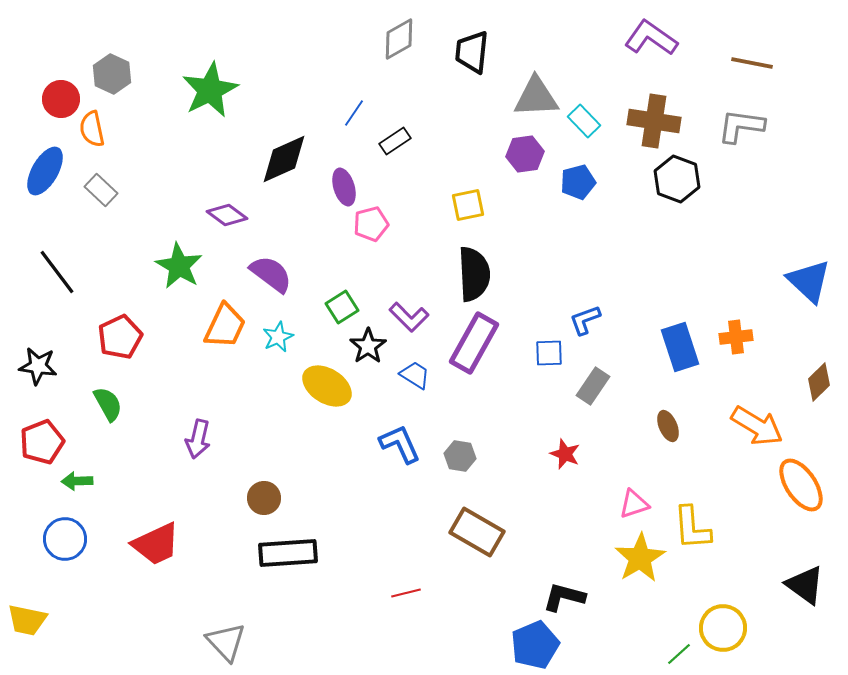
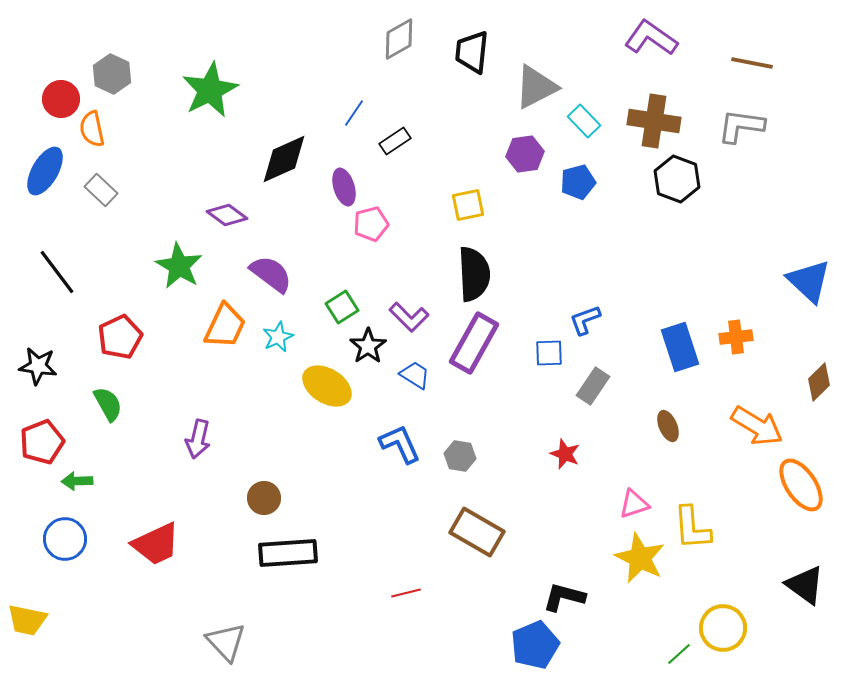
gray triangle at (536, 97): moved 10 px up; rotated 24 degrees counterclockwise
yellow star at (640, 558): rotated 15 degrees counterclockwise
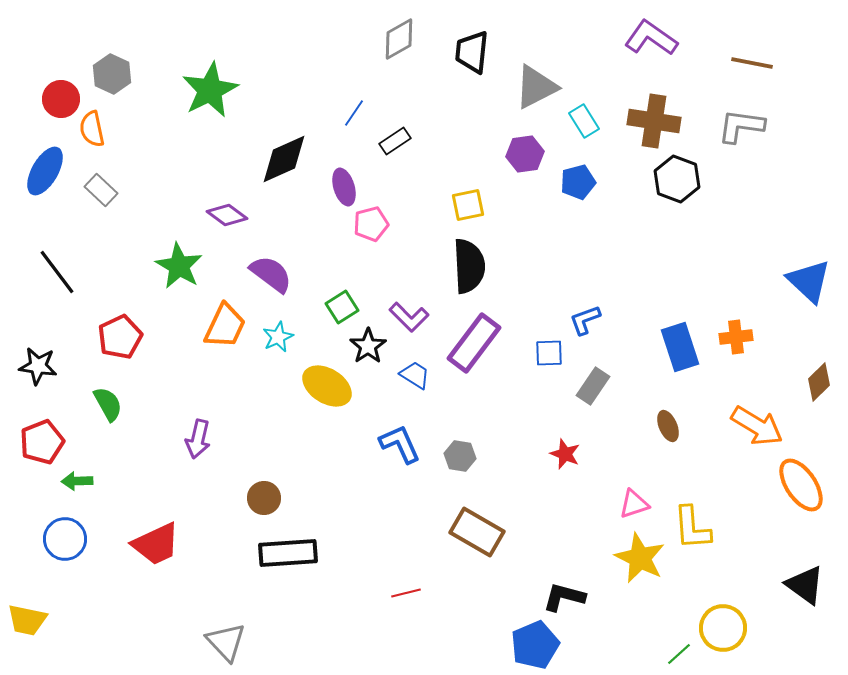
cyan rectangle at (584, 121): rotated 12 degrees clockwise
black semicircle at (474, 274): moved 5 px left, 8 px up
purple rectangle at (474, 343): rotated 8 degrees clockwise
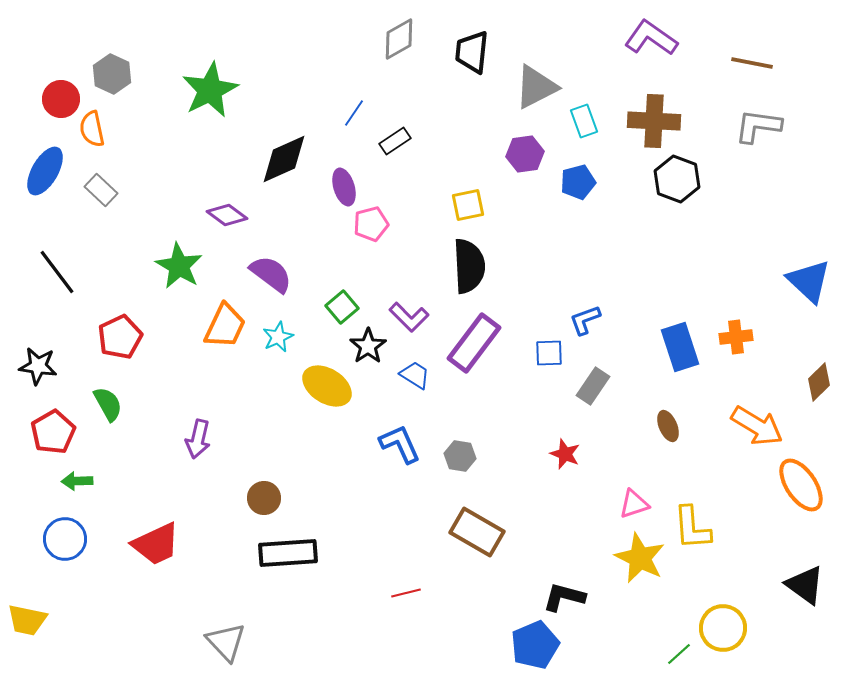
cyan rectangle at (584, 121): rotated 12 degrees clockwise
brown cross at (654, 121): rotated 6 degrees counterclockwise
gray L-shape at (741, 126): moved 17 px right
green square at (342, 307): rotated 8 degrees counterclockwise
red pentagon at (42, 442): moved 11 px right, 10 px up; rotated 9 degrees counterclockwise
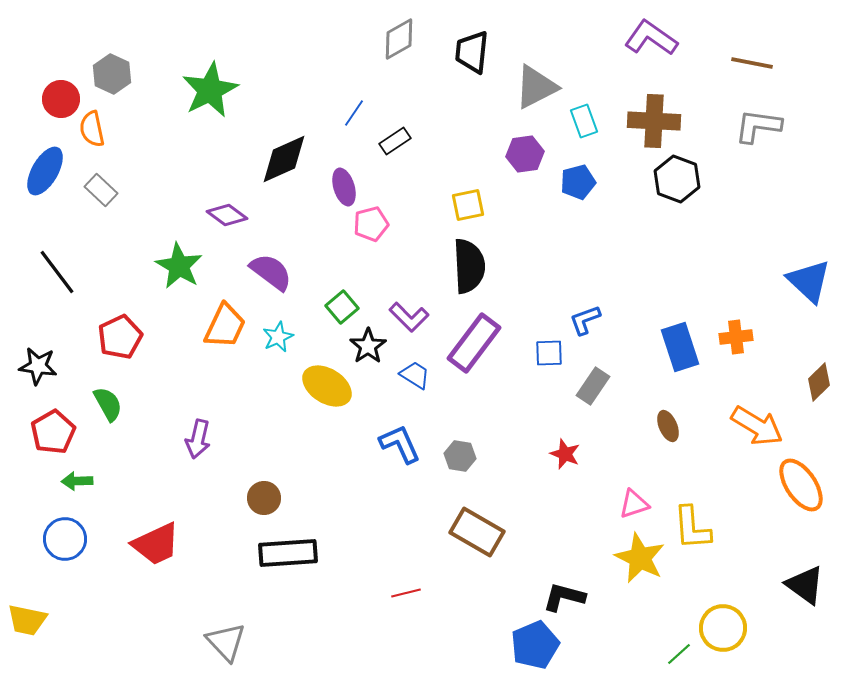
purple semicircle at (271, 274): moved 2 px up
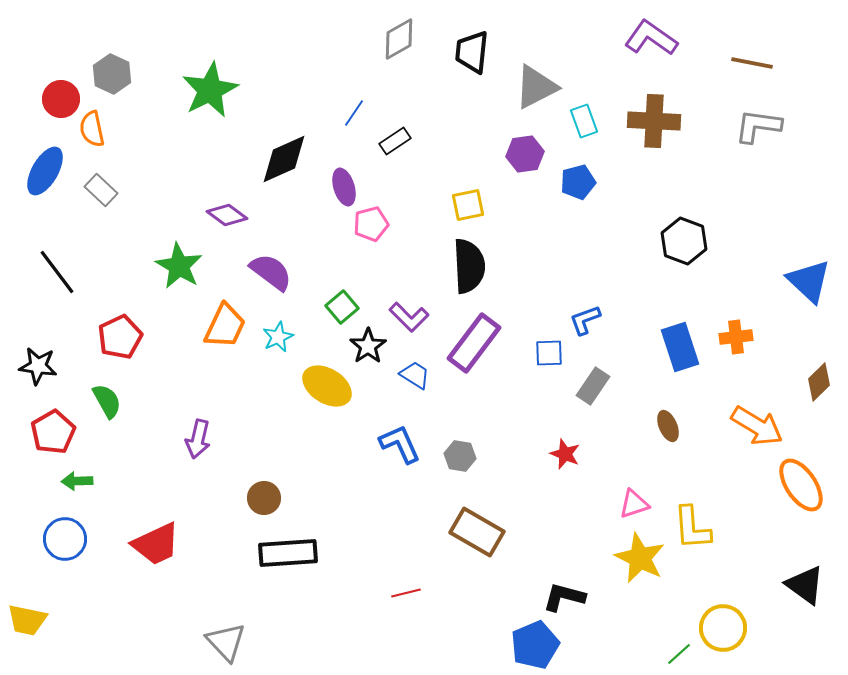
black hexagon at (677, 179): moved 7 px right, 62 px down
green semicircle at (108, 404): moved 1 px left, 3 px up
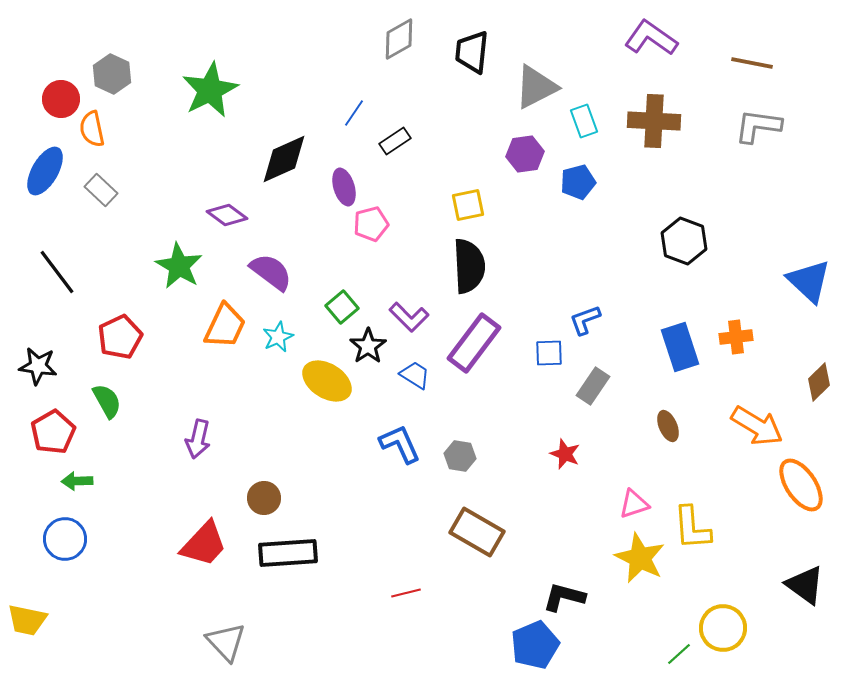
yellow ellipse at (327, 386): moved 5 px up
red trapezoid at (156, 544): moved 48 px right; rotated 22 degrees counterclockwise
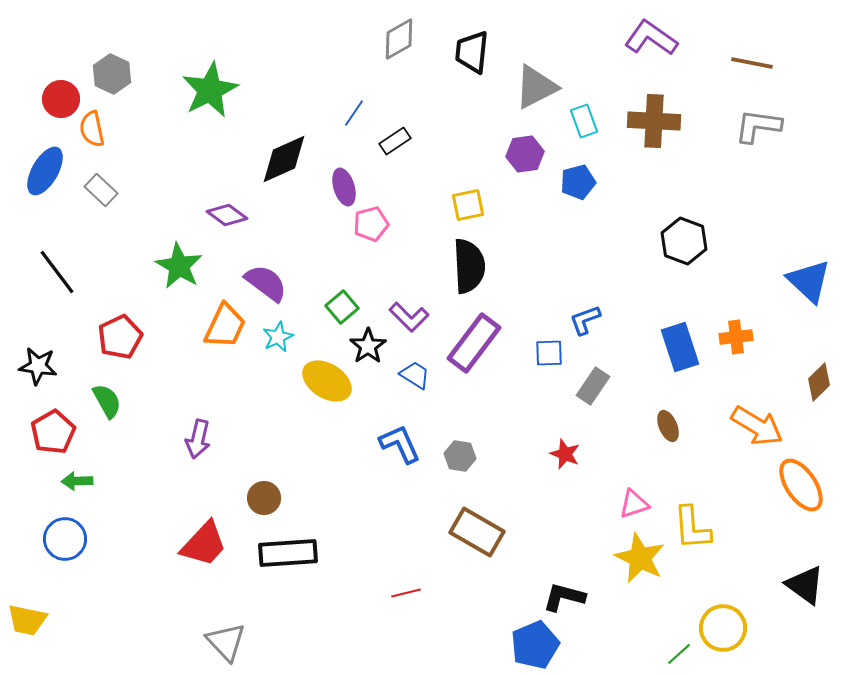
purple semicircle at (271, 272): moved 5 px left, 11 px down
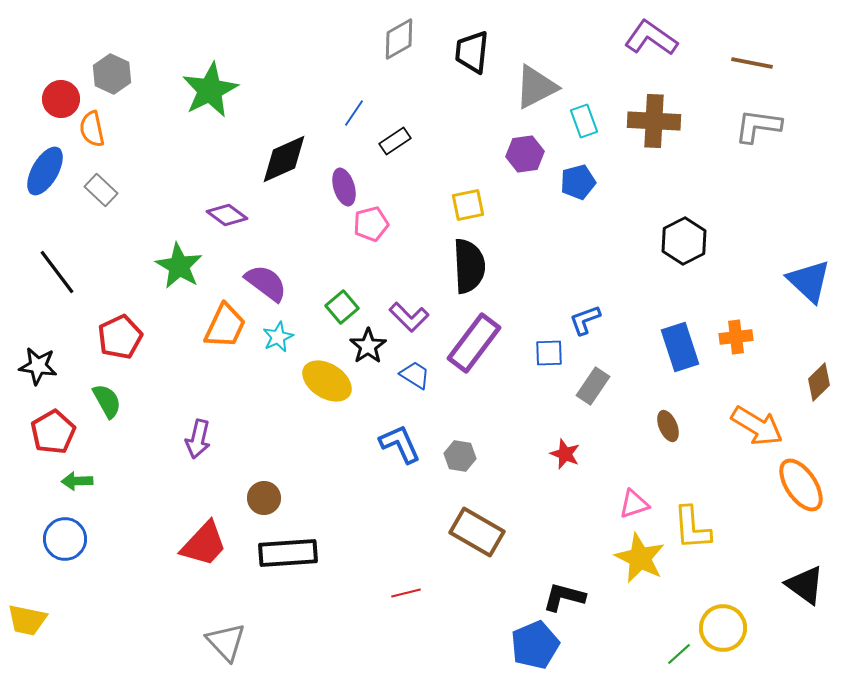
black hexagon at (684, 241): rotated 12 degrees clockwise
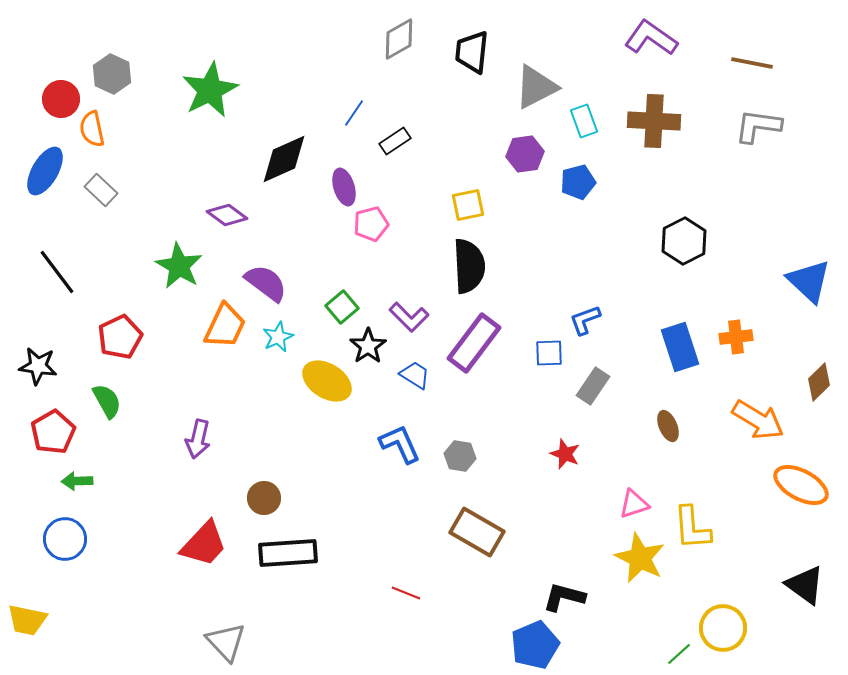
orange arrow at (757, 426): moved 1 px right, 6 px up
orange ellipse at (801, 485): rotated 28 degrees counterclockwise
red line at (406, 593): rotated 36 degrees clockwise
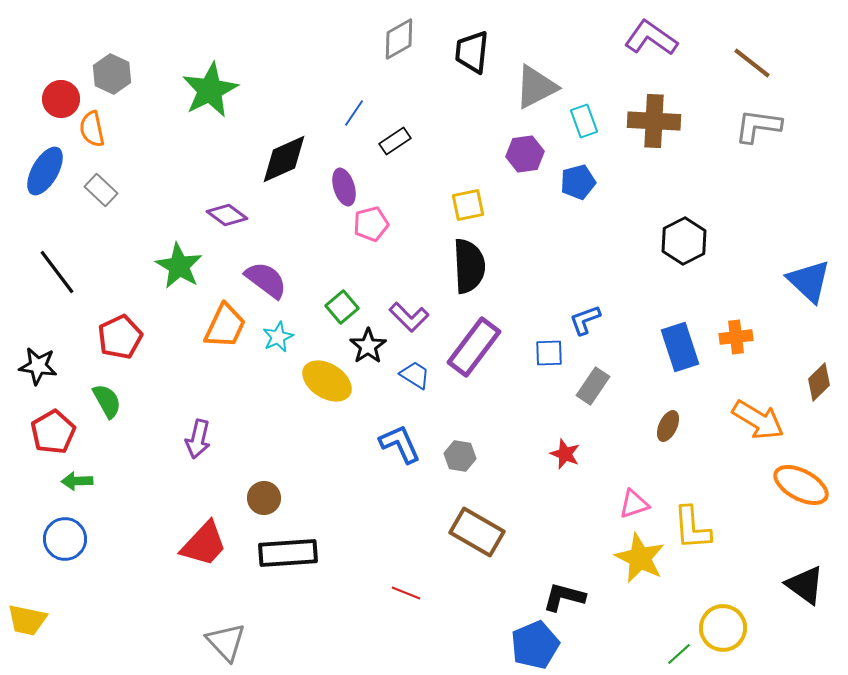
brown line at (752, 63): rotated 27 degrees clockwise
purple semicircle at (266, 283): moved 3 px up
purple rectangle at (474, 343): moved 4 px down
brown ellipse at (668, 426): rotated 48 degrees clockwise
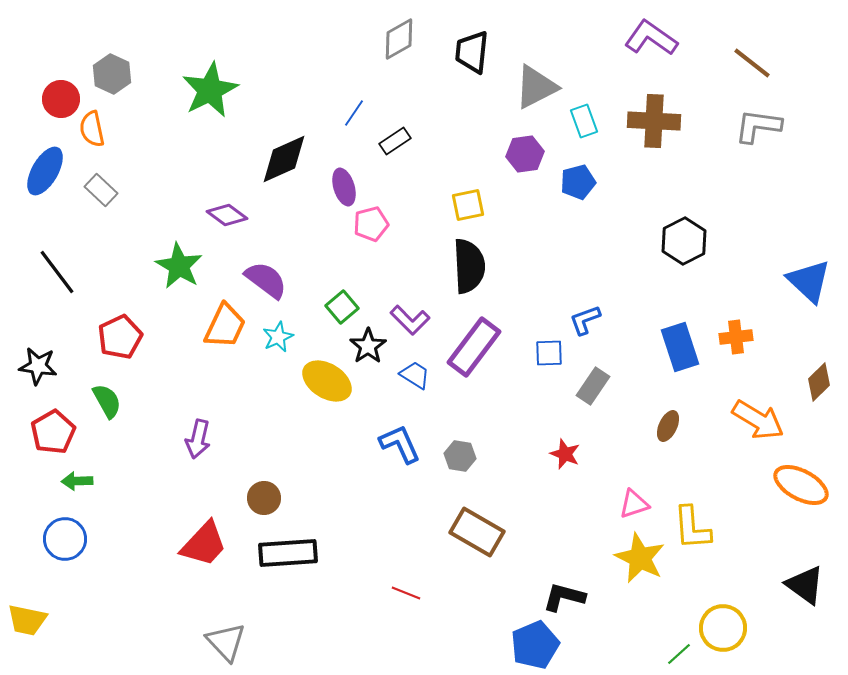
purple L-shape at (409, 317): moved 1 px right, 3 px down
